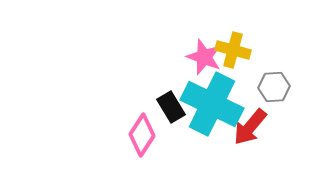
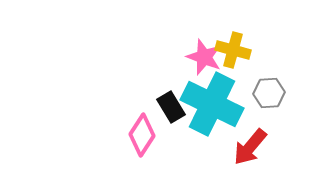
gray hexagon: moved 5 px left, 6 px down
red arrow: moved 20 px down
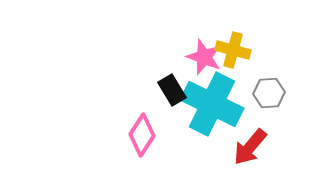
black rectangle: moved 1 px right, 17 px up
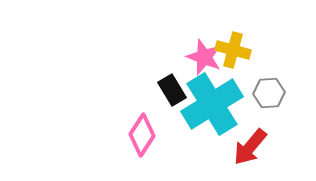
cyan cross: rotated 32 degrees clockwise
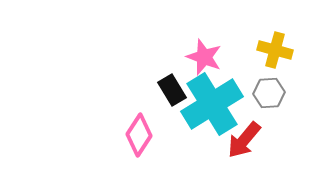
yellow cross: moved 42 px right
pink diamond: moved 3 px left
red arrow: moved 6 px left, 7 px up
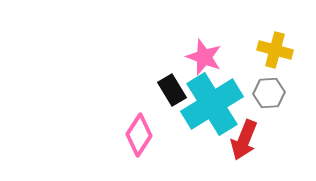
red arrow: rotated 18 degrees counterclockwise
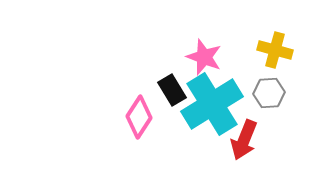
pink diamond: moved 18 px up
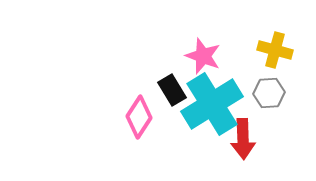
pink star: moved 1 px left, 1 px up
red arrow: moved 1 px left, 1 px up; rotated 24 degrees counterclockwise
